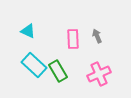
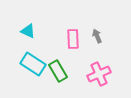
cyan rectangle: moved 1 px left, 1 px up; rotated 10 degrees counterclockwise
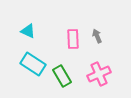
green rectangle: moved 4 px right, 5 px down
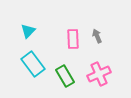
cyan triangle: rotated 49 degrees clockwise
cyan rectangle: rotated 20 degrees clockwise
green rectangle: moved 3 px right
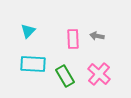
gray arrow: rotated 56 degrees counterclockwise
cyan rectangle: rotated 50 degrees counterclockwise
pink cross: rotated 25 degrees counterclockwise
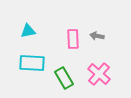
cyan triangle: rotated 35 degrees clockwise
cyan rectangle: moved 1 px left, 1 px up
green rectangle: moved 1 px left, 2 px down
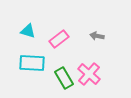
cyan triangle: rotated 28 degrees clockwise
pink rectangle: moved 14 px left; rotated 54 degrees clockwise
pink cross: moved 10 px left
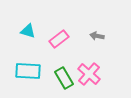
cyan rectangle: moved 4 px left, 8 px down
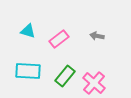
pink cross: moved 5 px right, 9 px down
green rectangle: moved 1 px right, 2 px up; rotated 70 degrees clockwise
